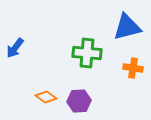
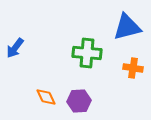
orange diamond: rotated 30 degrees clockwise
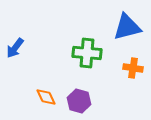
purple hexagon: rotated 20 degrees clockwise
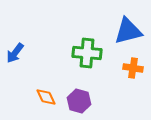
blue triangle: moved 1 px right, 4 px down
blue arrow: moved 5 px down
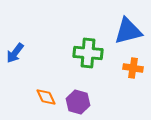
green cross: moved 1 px right
purple hexagon: moved 1 px left, 1 px down
